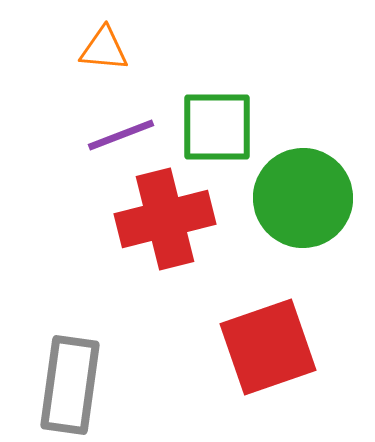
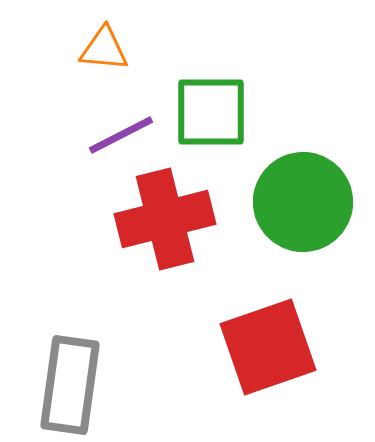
green square: moved 6 px left, 15 px up
purple line: rotated 6 degrees counterclockwise
green circle: moved 4 px down
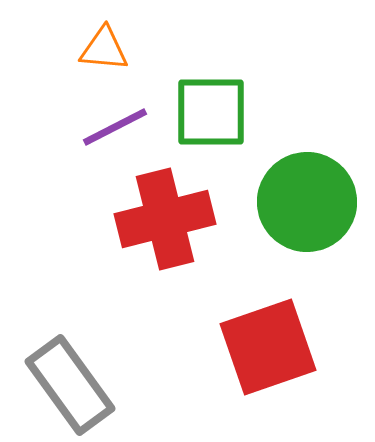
purple line: moved 6 px left, 8 px up
green circle: moved 4 px right
gray rectangle: rotated 44 degrees counterclockwise
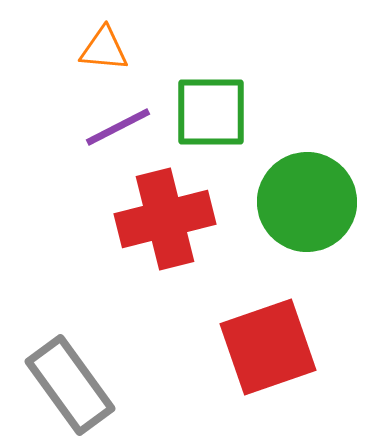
purple line: moved 3 px right
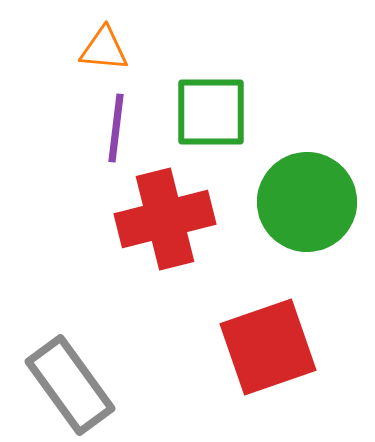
purple line: moved 2 px left, 1 px down; rotated 56 degrees counterclockwise
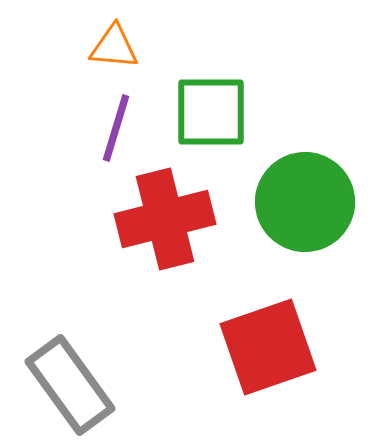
orange triangle: moved 10 px right, 2 px up
purple line: rotated 10 degrees clockwise
green circle: moved 2 px left
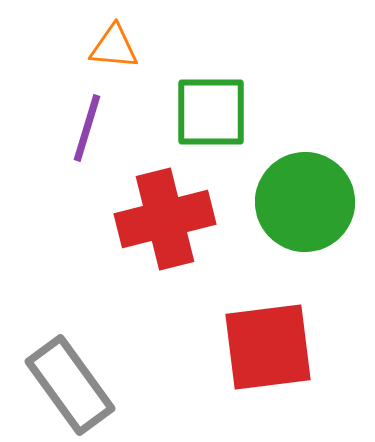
purple line: moved 29 px left
red square: rotated 12 degrees clockwise
